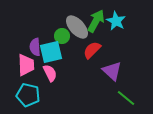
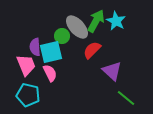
pink trapezoid: rotated 20 degrees counterclockwise
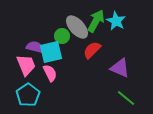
purple semicircle: rotated 108 degrees clockwise
purple triangle: moved 8 px right, 3 px up; rotated 20 degrees counterclockwise
cyan pentagon: rotated 25 degrees clockwise
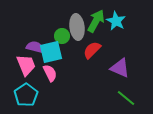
gray ellipse: rotated 35 degrees clockwise
cyan pentagon: moved 2 px left
